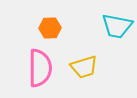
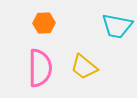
orange hexagon: moved 6 px left, 5 px up
yellow trapezoid: rotated 56 degrees clockwise
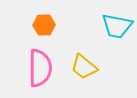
orange hexagon: moved 2 px down
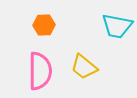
pink semicircle: moved 3 px down
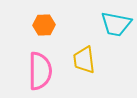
cyan trapezoid: moved 1 px left, 2 px up
yellow trapezoid: moved 7 px up; rotated 44 degrees clockwise
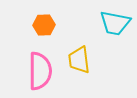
cyan trapezoid: moved 1 px left, 1 px up
yellow trapezoid: moved 5 px left
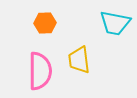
orange hexagon: moved 1 px right, 2 px up
